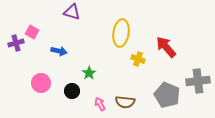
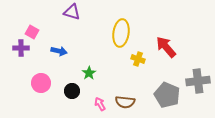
purple cross: moved 5 px right, 5 px down; rotated 14 degrees clockwise
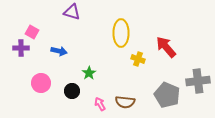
yellow ellipse: rotated 8 degrees counterclockwise
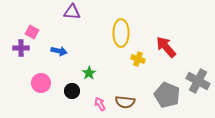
purple triangle: rotated 12 degrees counterclockwise
gray cross: rotated 35 degrees clockwise
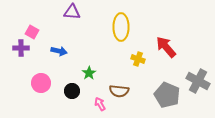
yellow ellipse: moved 6 px up
brown semicircle: moved 6 px left, 11 px up
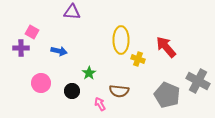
yellow ellipse: moved 13 px down
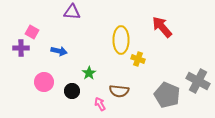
red arrow: moved 4 px left, 20 px up
pink circle: moved 3 px right, 1 px up
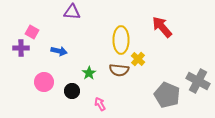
yellow cross: rotated 24 degrees clockwise
brown semicircle: moved 21 px up
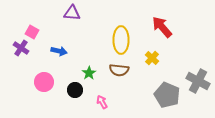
purple triangle: moved 1 px down
purple cross: rotated 35 degrees clockwise
yellow cross: moved 14 px right, 1 px up
black circle: moved 3 px right, 1 px up
pink arrow: moved 2 px right, 2 px up
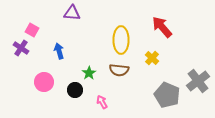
pink square: moved 2 px up
blue arrow: rotated 119 degrees counterclockwise
gray cross: rotated 25 degrees clockwise
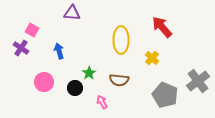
brown semicircle: moved 10 px down
black circle: moved 2 px up
gray pentagon: moved 2 px left
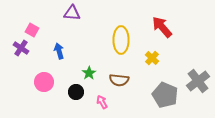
black circle: moved 1 px right, 4 px down
